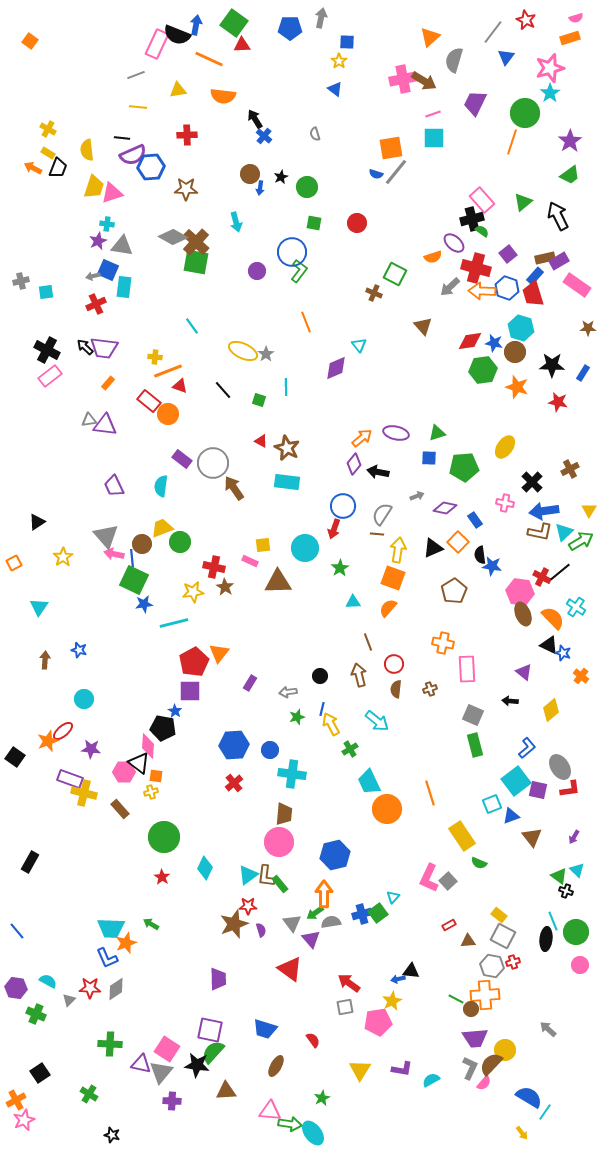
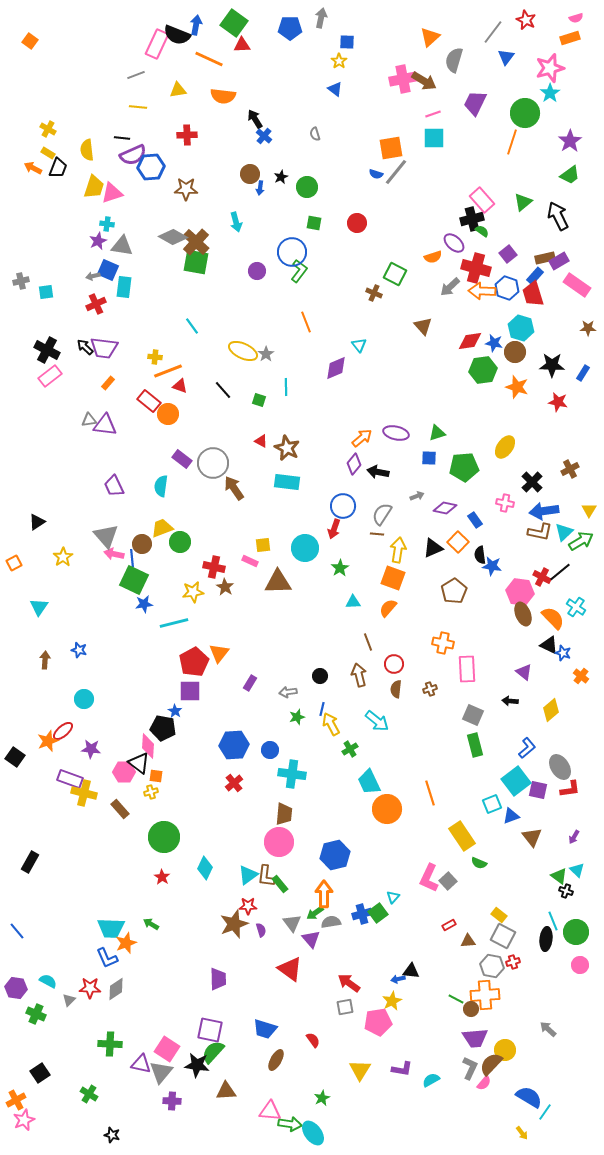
brown ellipse at (276, 1066): moved 6 px up
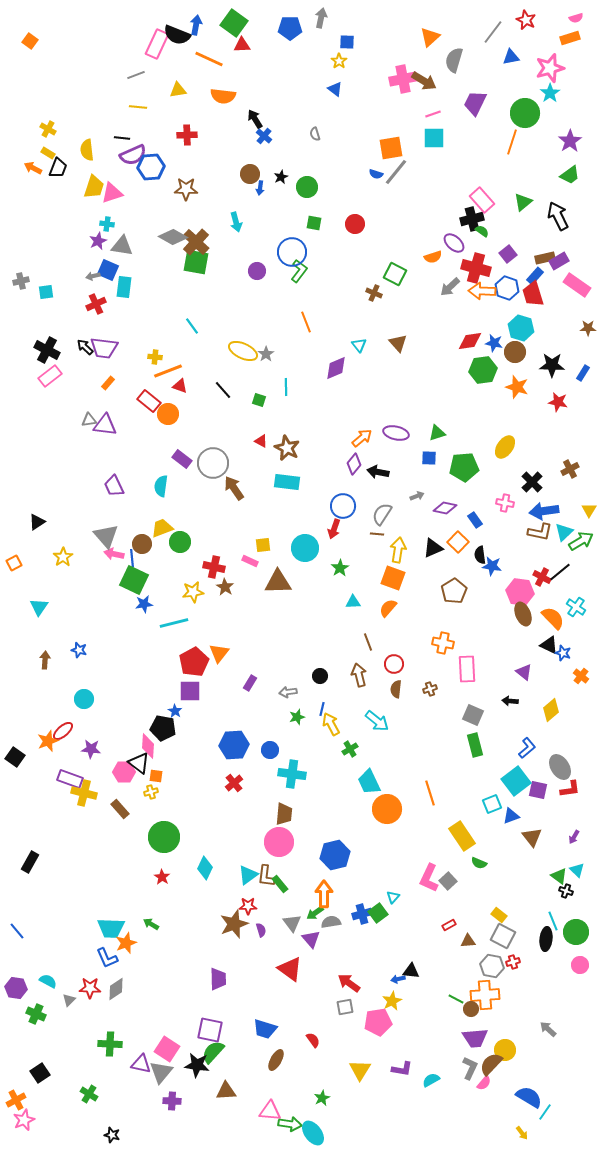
blue triangle at (506, 57): moved 5 px right; rotated 42 degrees clockwise
red circle at (357, 223): moved 2 px left, 1 px down
brown triangle at (423, 326): moved 25 px left, 17 px down
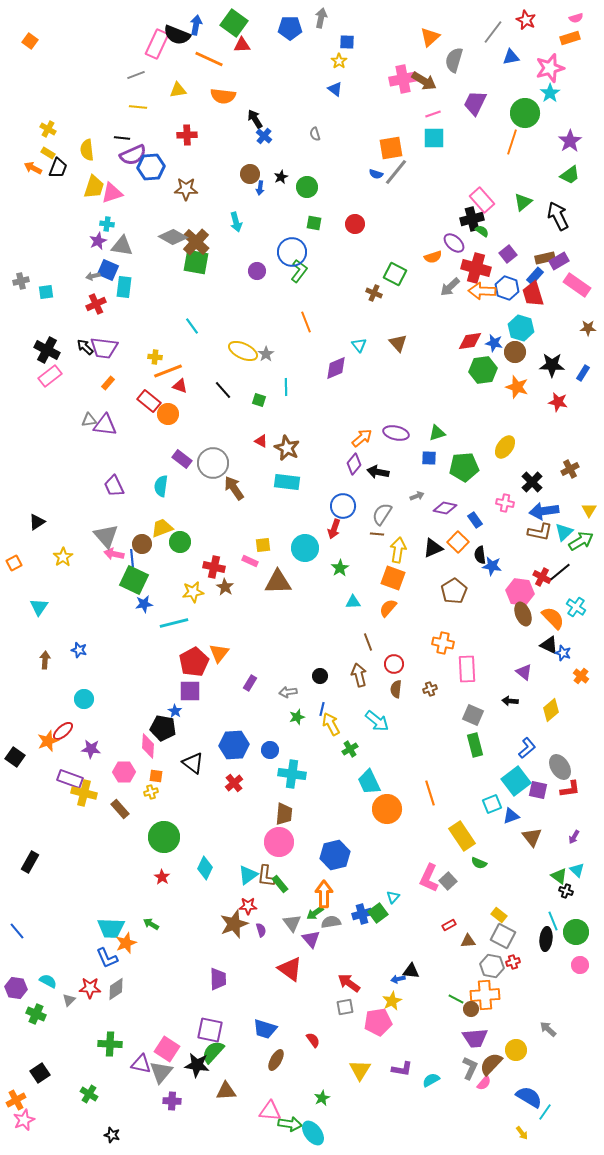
black triangle at (139, 763): moved 54 px right
yellow circle at (505, 1050): moved 11 px right
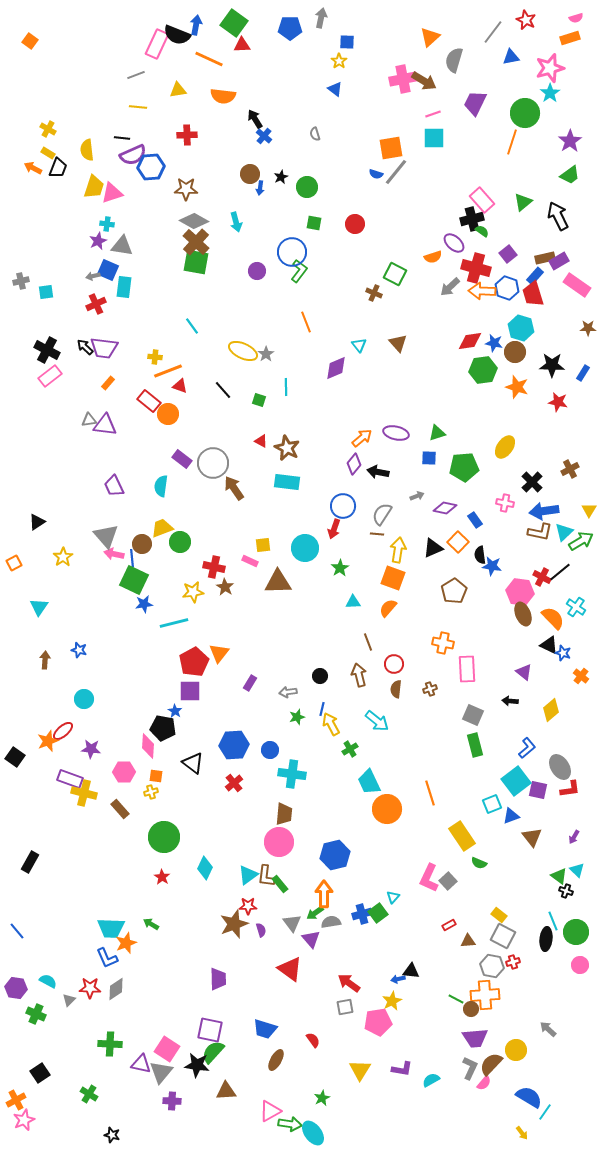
gray diamond at (173, 237): moved 21 px right, 16 px up
pink triangle at (270, 1111): rotated 35 degrees counterclockwise
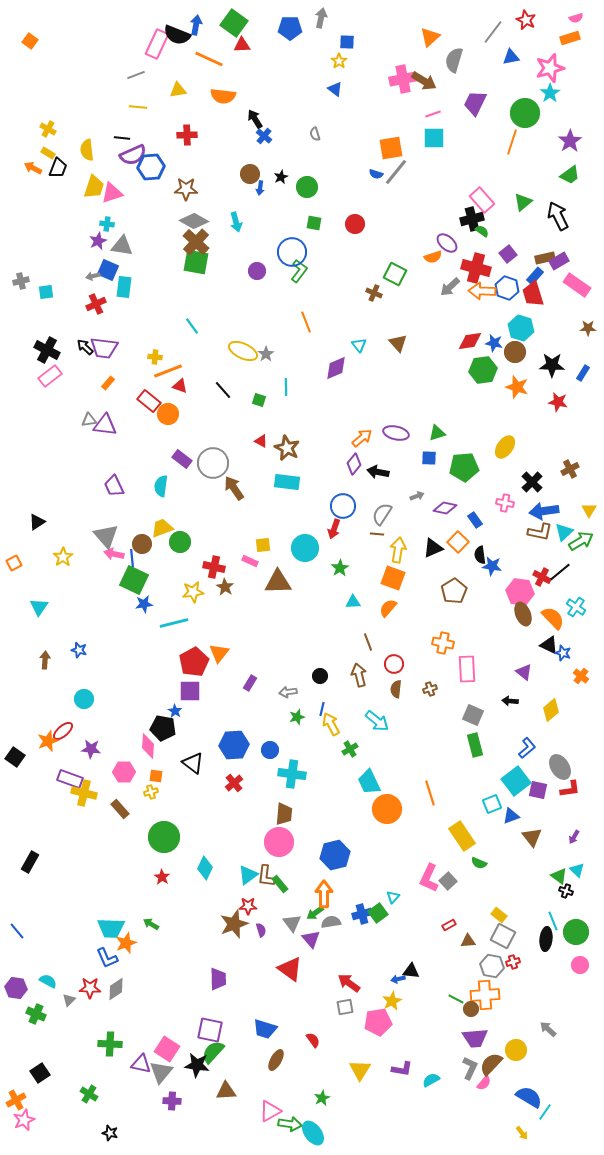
purple ellipse at (454, 243): moved 7 px left
black star at (112, 1135): moved 2 px left, 2 px up
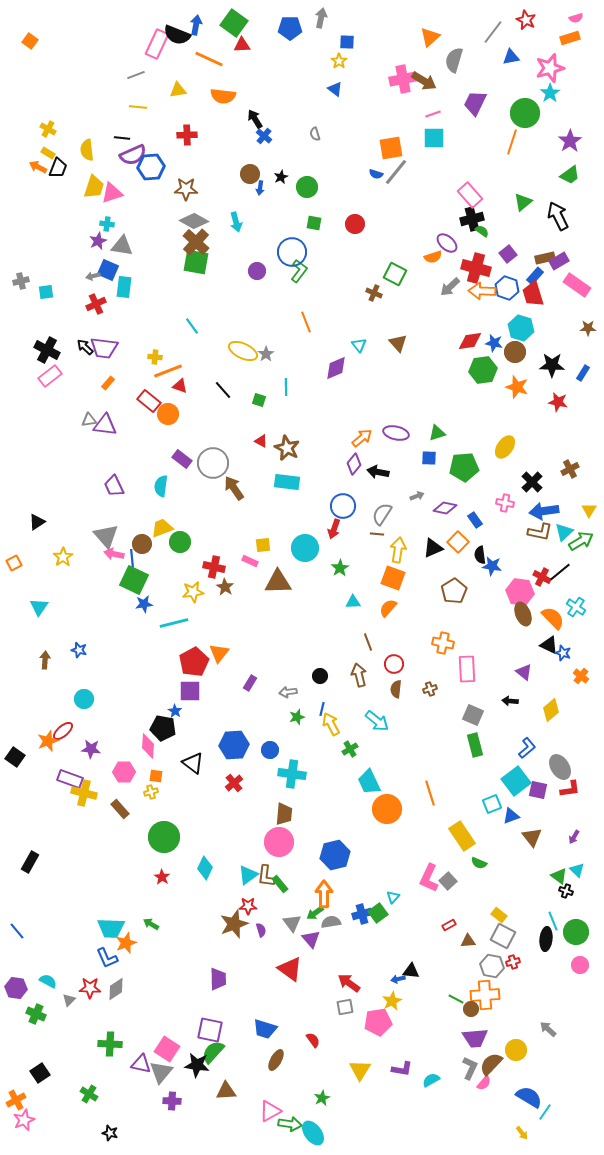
orange arrow at (33, 168): moved 5 px right, 1 px up
pink rectangle at (482, 200): moved 12 px left, 5 px up
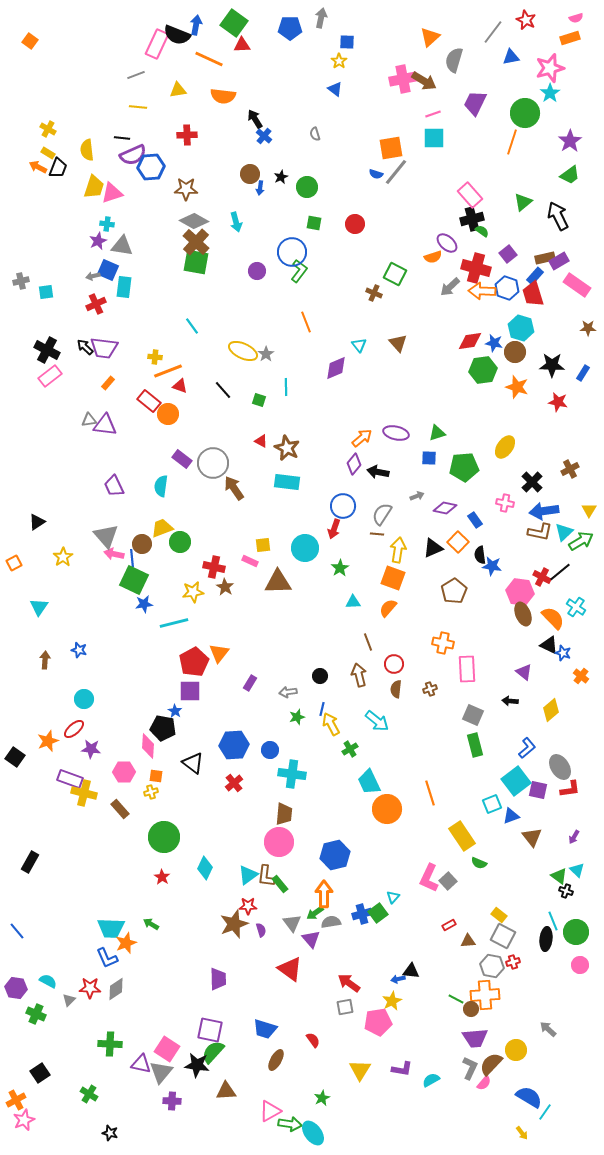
red ellipse at (63, 731): moved 11 px right, 2 px up
